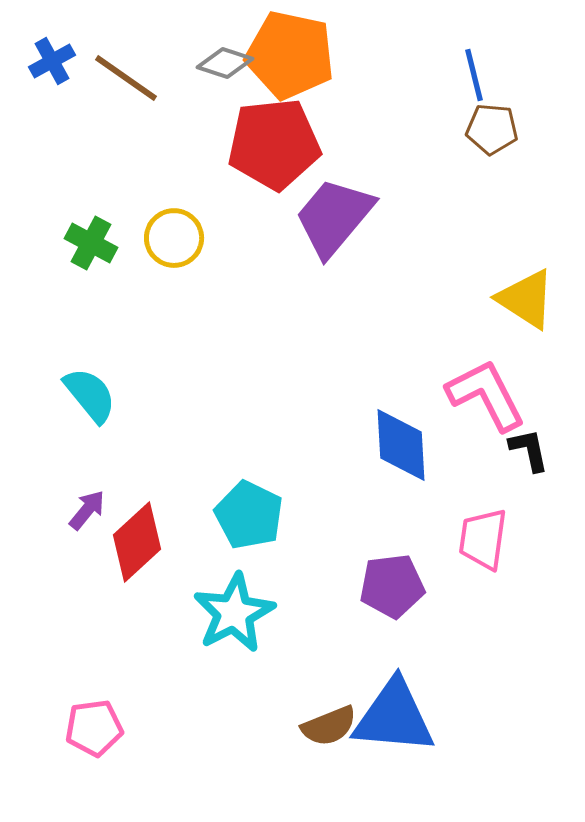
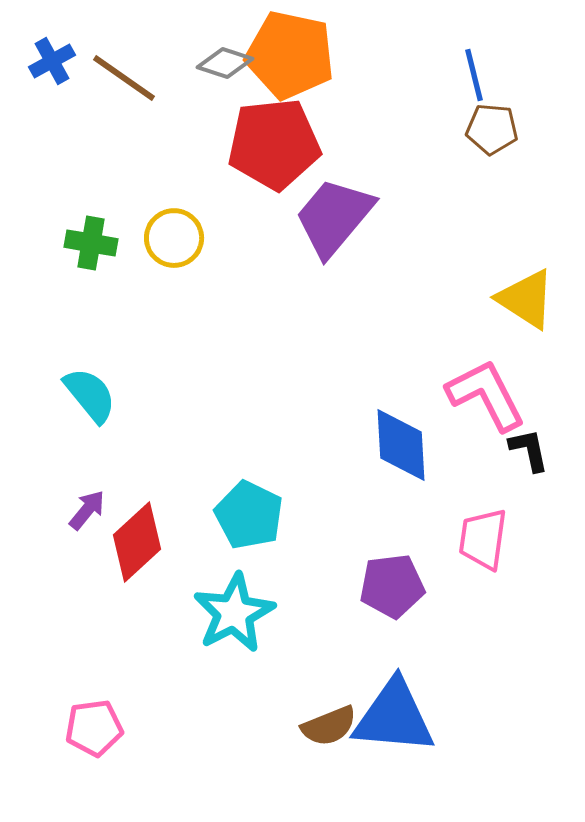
brown line: moved 2 px left
green cross: rotated 18 degrees counterclockwise
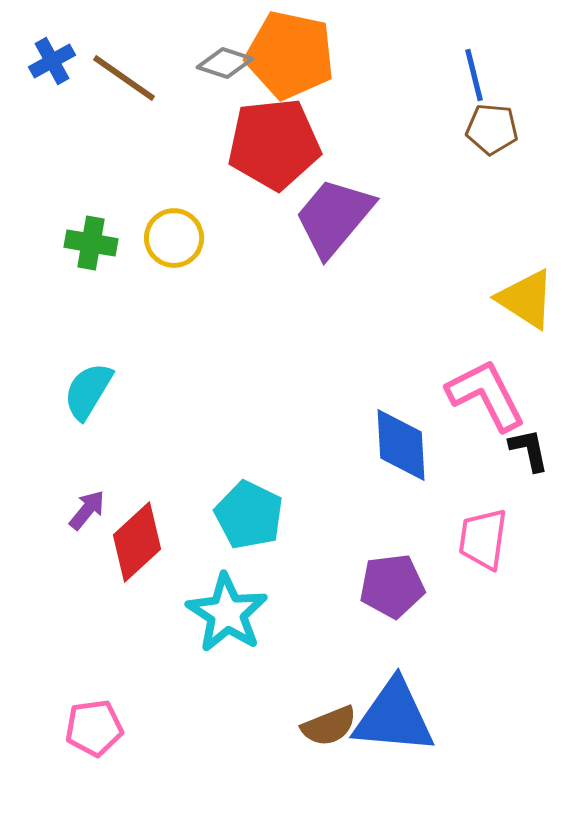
cyan semicircle: moved 2 px left, 4 px up; rotated 110 degrees counterclockwise
cyan star: moved 7 px left; rotated 12 degrees counterclockwise
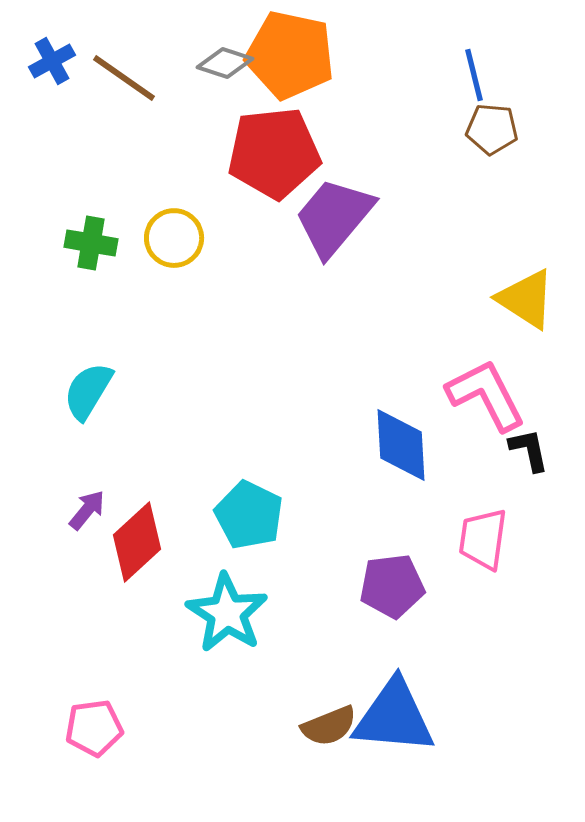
red pentagon: moved 9 px down
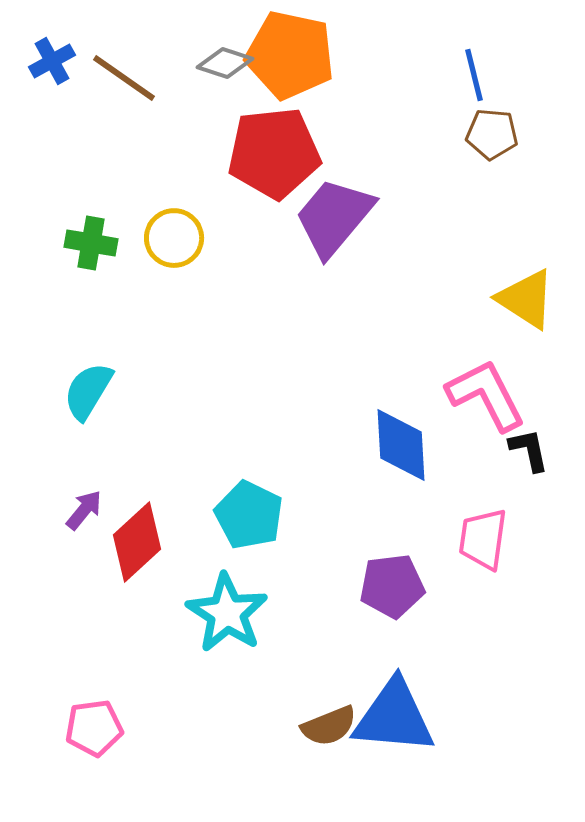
brown pentagon: moved 5 px down
purple arrow: moved 3 px left
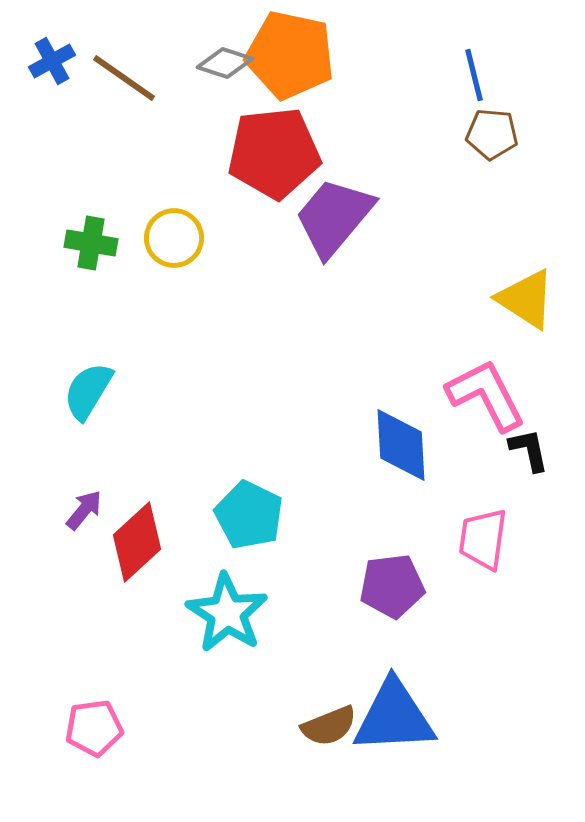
blue triangle: rotated 8 degrees counterclockwise
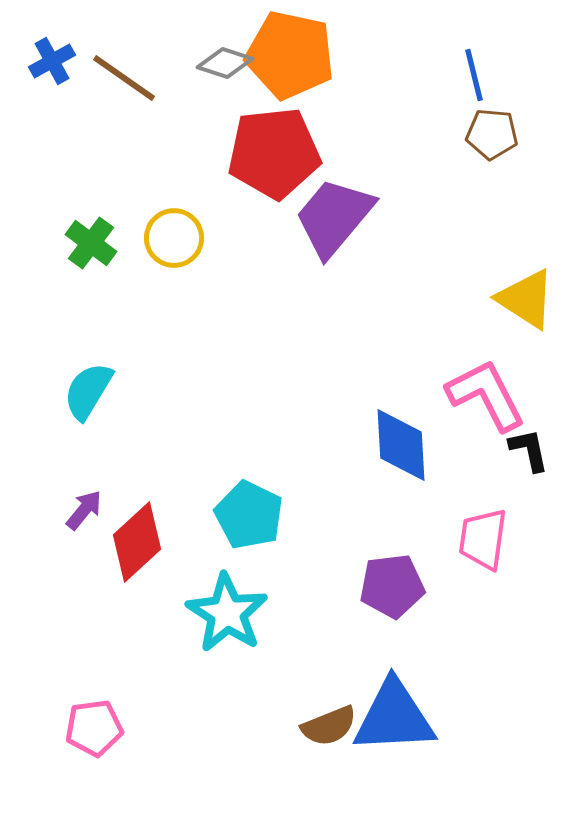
green cross: rotated 27 degrees clockwise
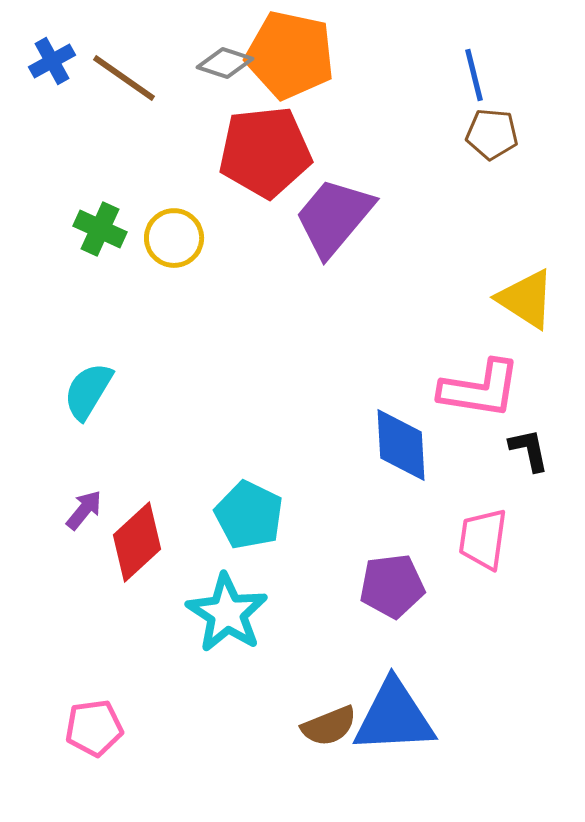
red pentagon: moved 9 px left, 1 px up
green cross: moved 9 px right, 14 px up; rotated 12 degrees counterclockwise
pink L-shape: moved 6 px left, 6 px up; rotated 126 degrees clockwise
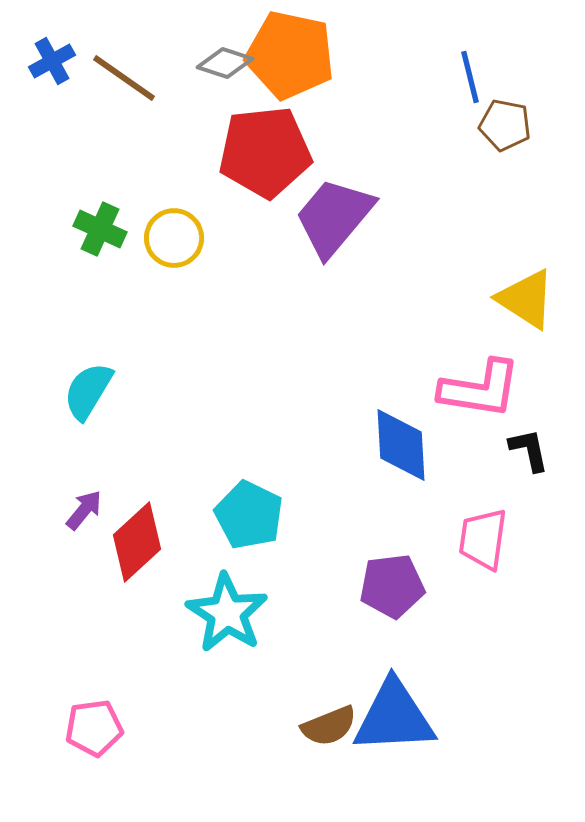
blue line: moved 4 px left, 2 px down
brown pentagon: moved 13 px right, 9 px up; rotated 6 degrees clockwise
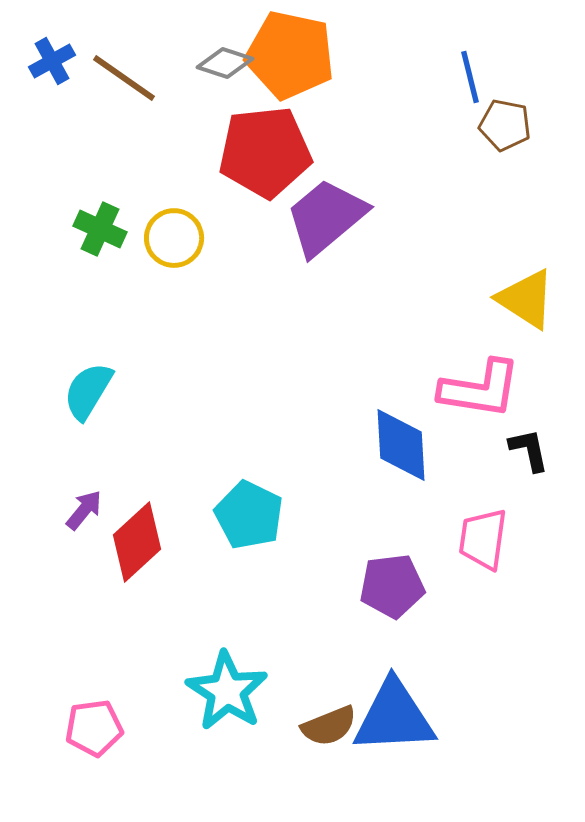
purple trapezoid: moved 8 px left; rotated 10 degrees clockwise
cyan star: moved 78 px down
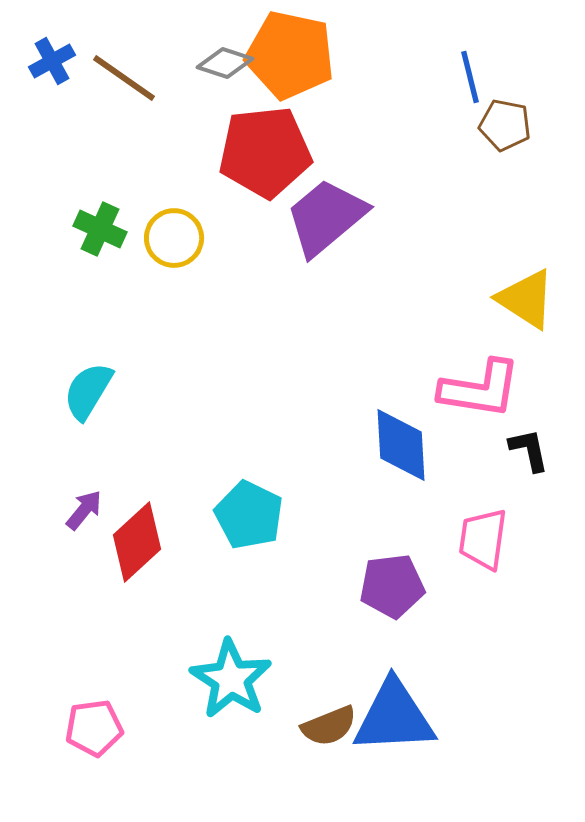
cyan star: moved 4 px right, 12 px up
